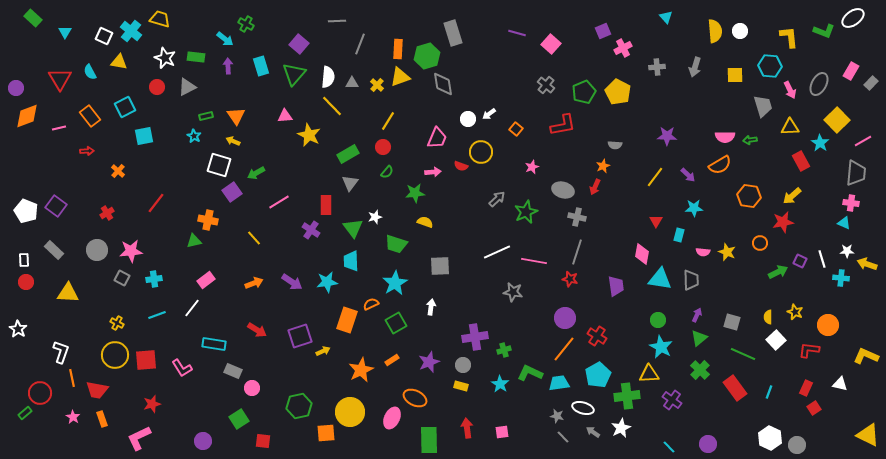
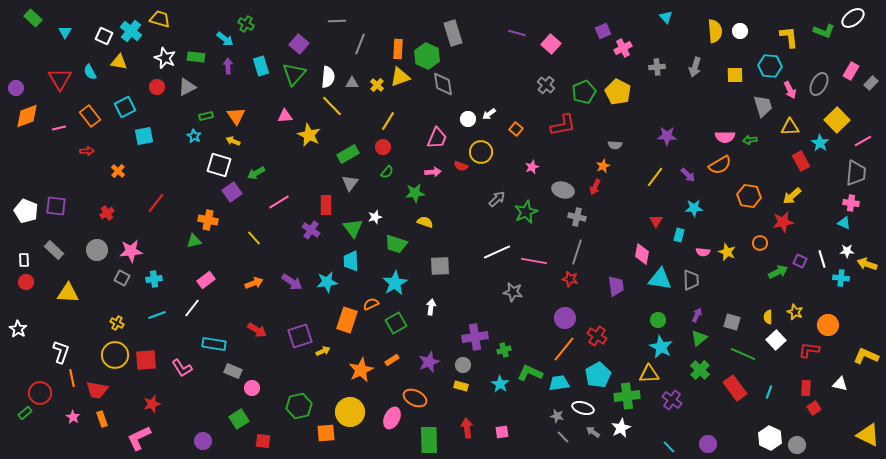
green hexagon at (427, 56): rotated 20 degrees counterclockwise
purple square at (56, 206): rotated 30 degrees counterclockwise
red rectangle at (806, 388): rotated 21 degrees counterclockwise
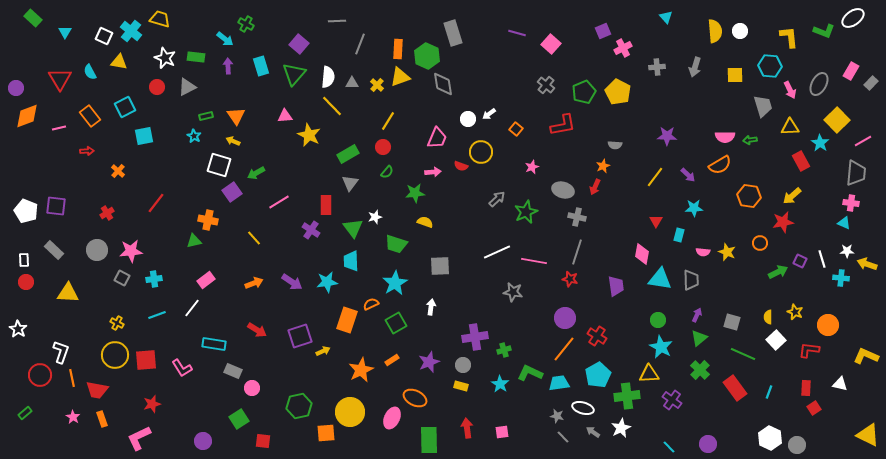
red circle at (40, 393): moved 18 px up
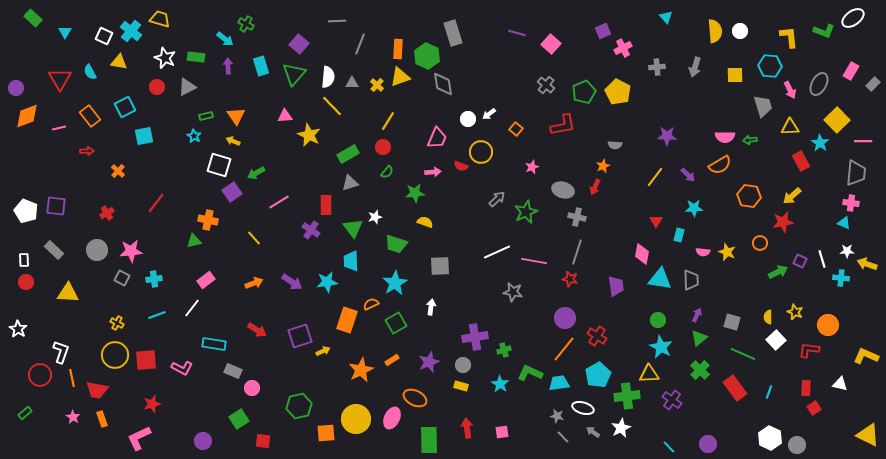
gray rectangle at (871, 83): moved 2 px right, 1 px down
pink line at (863, 141): rotated 30 degrees clockwise
gray triangle at (350, 183): rotated 36 degrees clockwise
pink L-shape at (182, 368): rotated 30 degrees counterclockwise
yellow circle at (350, 412): moved 6 px right, 7 px down
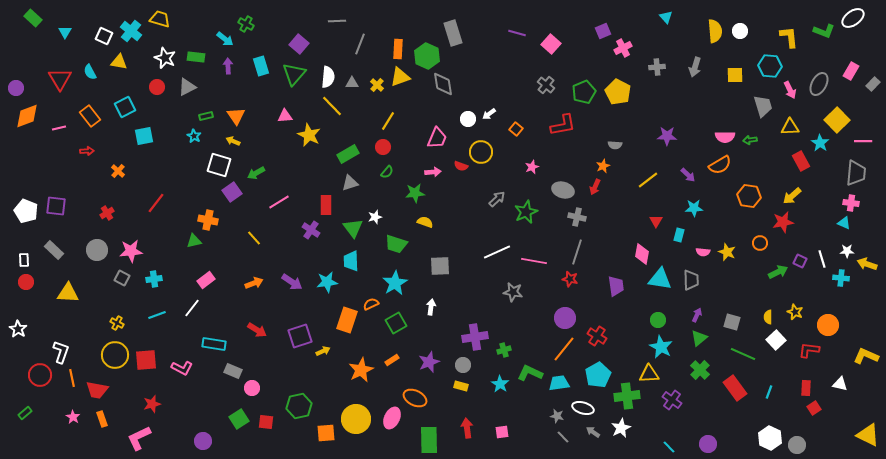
yellow line at (655, 177): moved 7 px left, 3 px down; rotated 15 degrees clockwise
red square at (263, 441): moved 3 px right, 19 px up
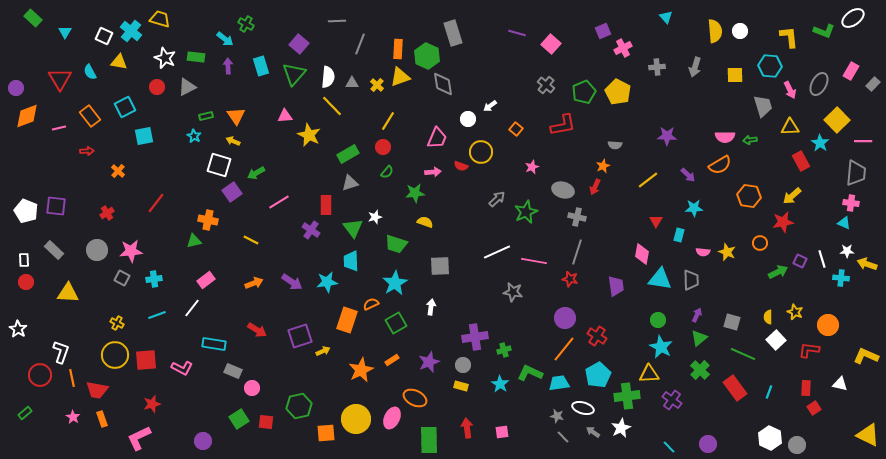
white arrow at (489, 114): moved 1 px right, 8 px up
yellow line at (254, 238): moved 3 px left, 2 px down; rotated 21 degrees counterclockwise
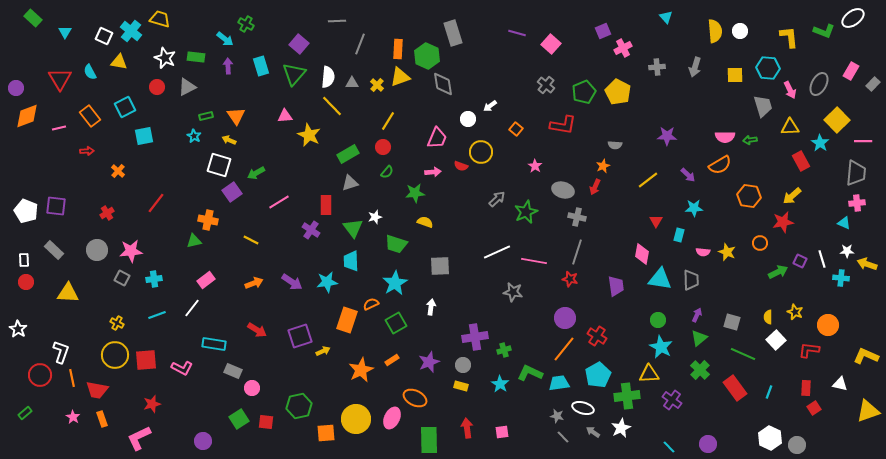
cyan hexagon at (770, 66): moved 2 px left, 2 px down
red L-shape at (563, 125): rotated 20 degrees clockwise
yellow arrow at (233, 141): moved 4 px left, 1 px up
pink star at (532, 167): moved 3 px right, 1 px up; rotated 16 degrees counterclockwise
pink cross at (851, 203): moved 6 px right; rotated 14 degrees counterclockwise
yellow triangle at (868, 435): moved 24 px up; rotated 45 degrees counterclockwise
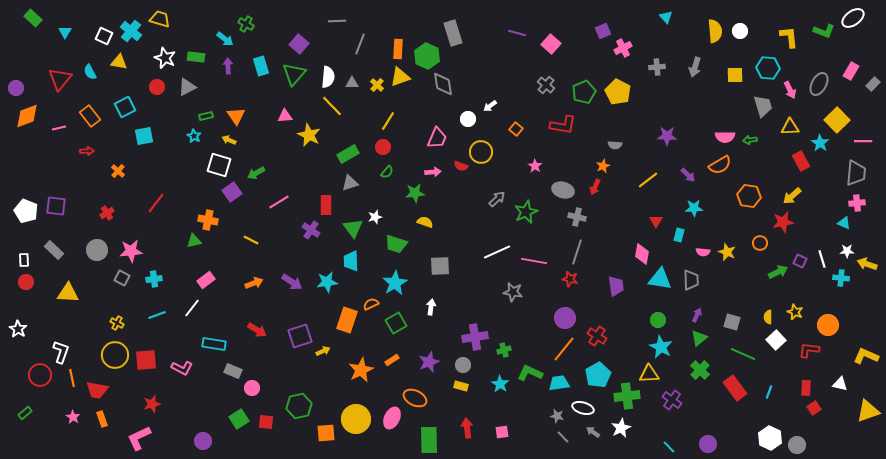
red triangle at (60, 79): rotated 10 degrees clockwise
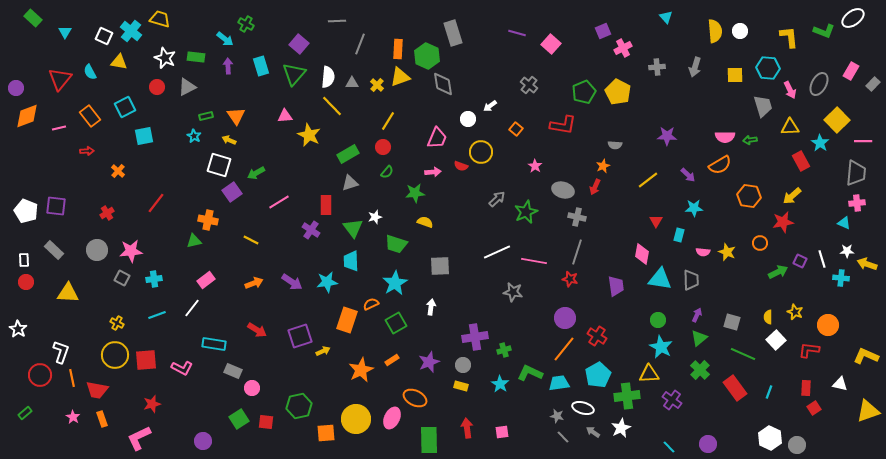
gray cross at (546, 85): moved 17 px left
